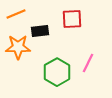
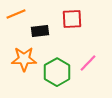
orange star: moved 6 px right, 12 px down
pink line: rotated 18 degrees clockwise
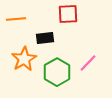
orange line: moved 5 px down; rotated 18 degrees clockwise
red square: moved 4 px left, 5 px up
black rectangle: moved 5 px right, 7 px down
orange star: rotated 30 degrees counterclockwise
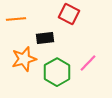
red square: moved 1 px right; rotated 30 degrees clockwise
orange star: rotated 15 degrees clockwise
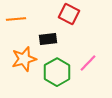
black rectangle: moved 3 px right, 1 px down
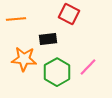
orange star: rotated 20 degrees clockwise
pink line: moved 4 px down
